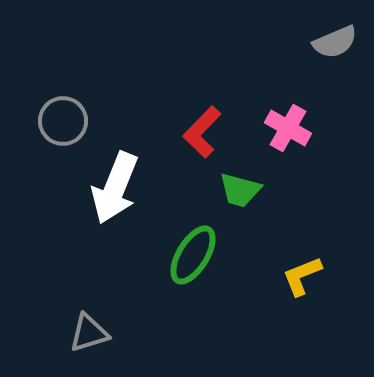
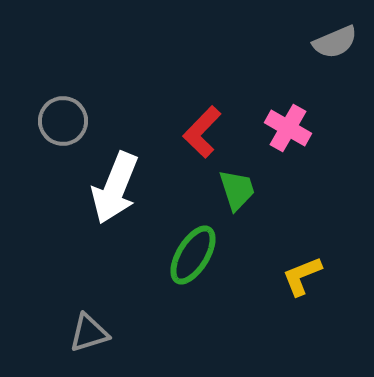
green trapezoid: moved 3 px left; rotated 123 degrees counterclockwise
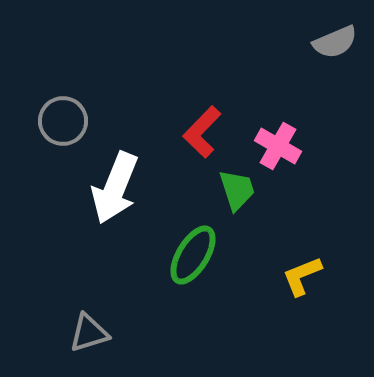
pink cross: moved 10 px left, 18 px down
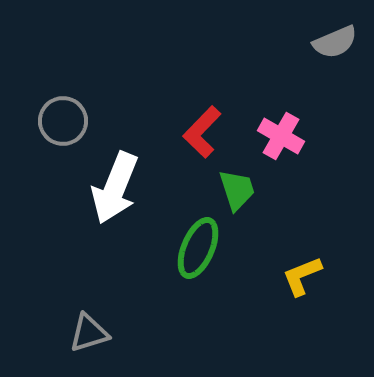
pink cross: moved 3 px right, 10 px up
green ellipse: moved 5 px right, 7 px up; rotated 8 degrees counterclockwise
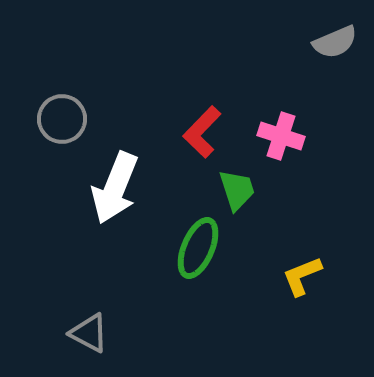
gray circle: moved 1 px left, 2 px up
pink cross: rotated 12 degrees counterclockwise
gray triangle: rotated 45 degrees clockwise
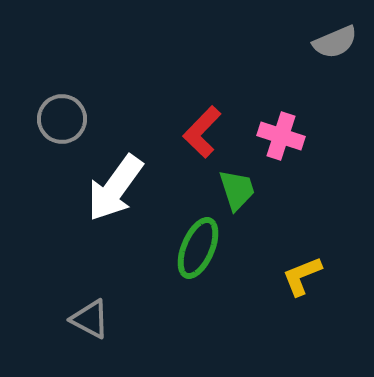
white arrow: rotated 14 degrees clockwise
gray triangle: moved 1 px right, 14 px up
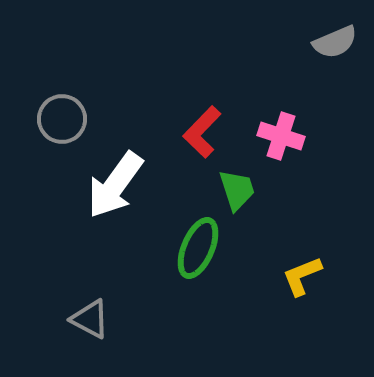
white arrow: moved 3 px up
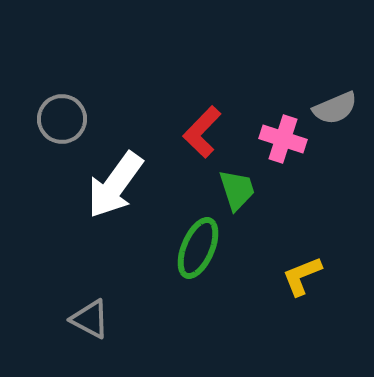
gray semicircle: moved 66 px down
pink cross: moved 2 px right, 3 px down
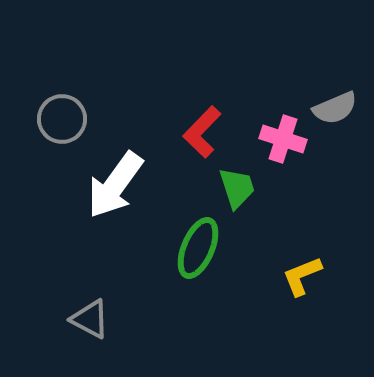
green trapezoid: moved 2 px up
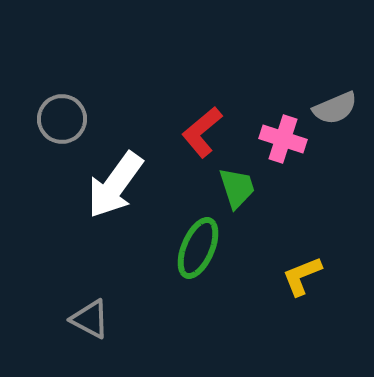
red L-shape: rotated 6 degrees clockwise
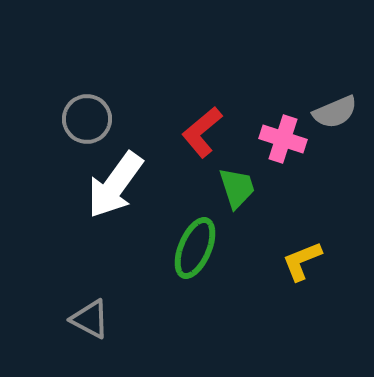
gray semicircle: moved 4 px down
gray circle: moved 25 px right
green ellipse: moved 3 px left
yellow L-shape: moved 15 px up
